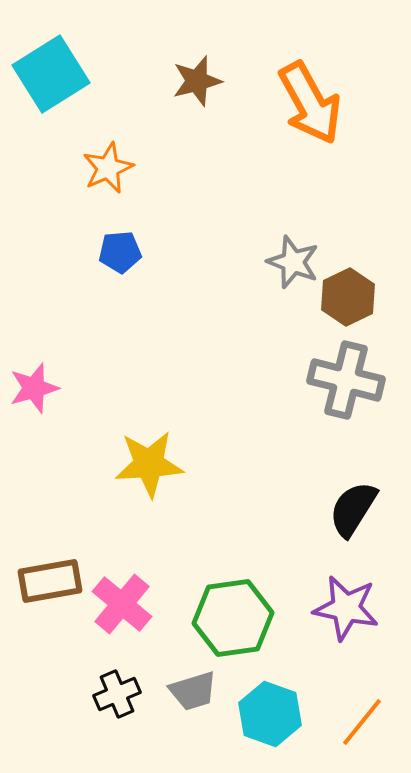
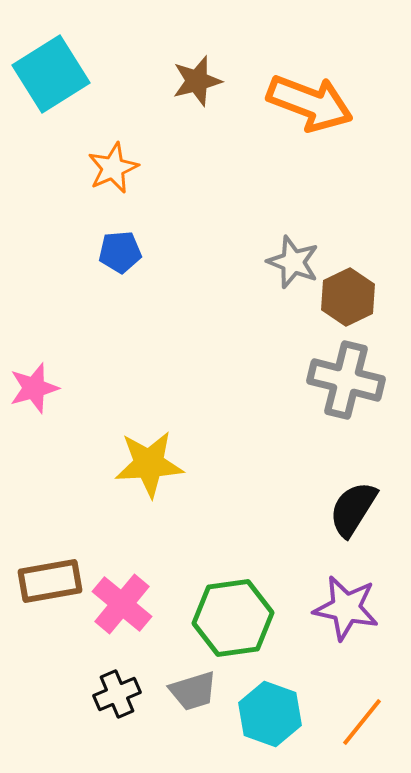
orange arrow: rotated 40 degrees counterclockwise
orange star: moved 5 px right
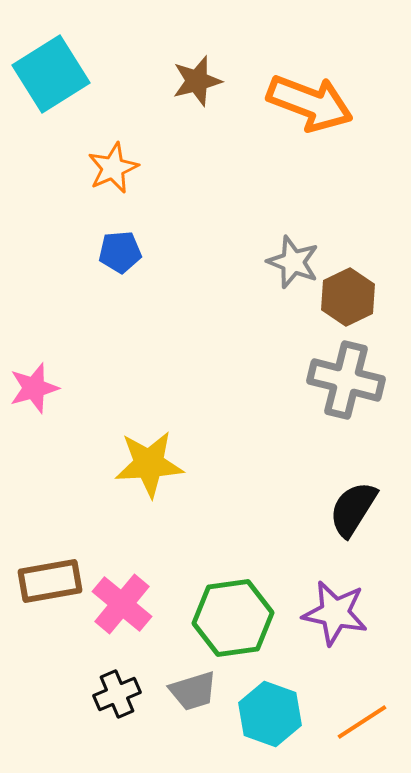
purple star: moved 11 px left, 5 px down
orange line: rotated 18 degrees clockwise
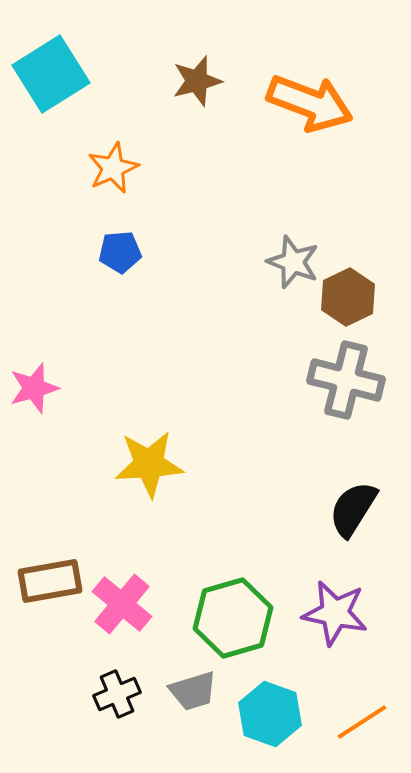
green hexagon: rotated 8 degrees counterclockwise
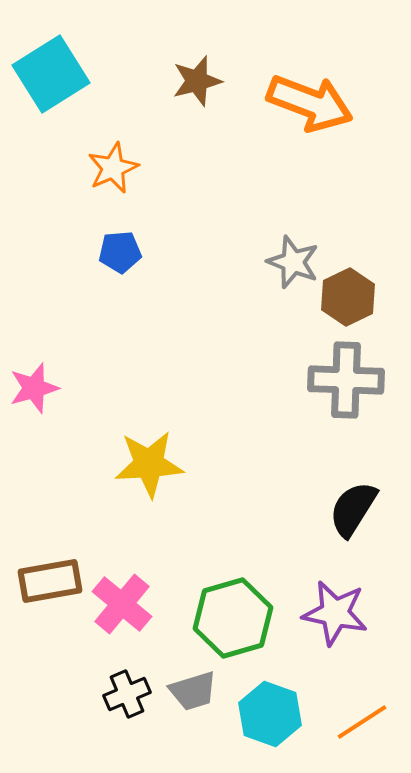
gray cross: rotated 12 degrees counterclockwise
black cross: moved 10 px right
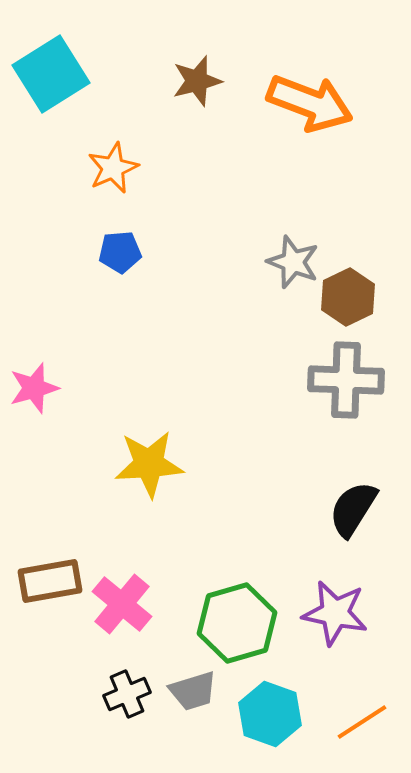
green hexagon: moved 4 px right, 5 px down
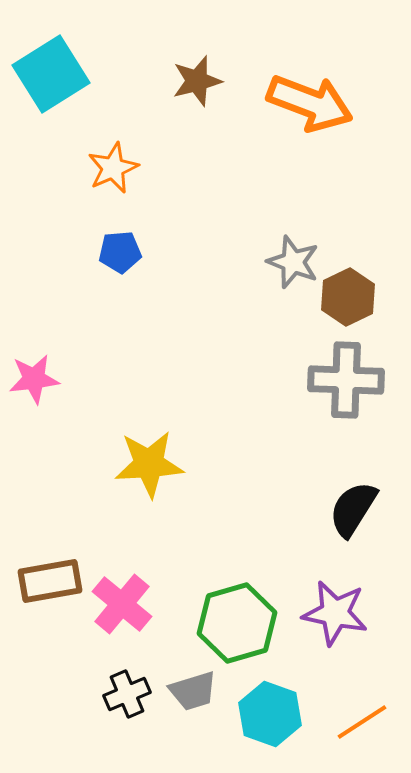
pink star: moved 9 px up; rotated 9 degrees clockwise
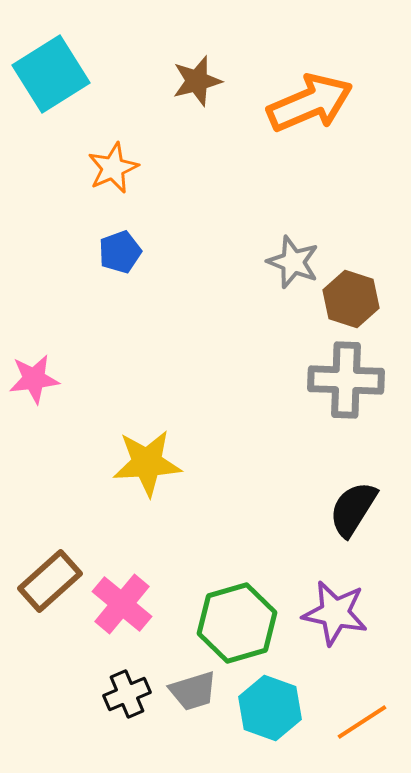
orange arrow: rotated 44 degrees counterclockwise
blue pentagon: rotated 15 degrees counterclockwise
brown hexagon: moved 3 px right, 2 px down; rotated 16 degrees counterclockwise
yellow star: moved 2 px left, 1 px up
brown rectangle: rotated 32 degrees counterclockwise
cyan hexagon: moved 6 px up
